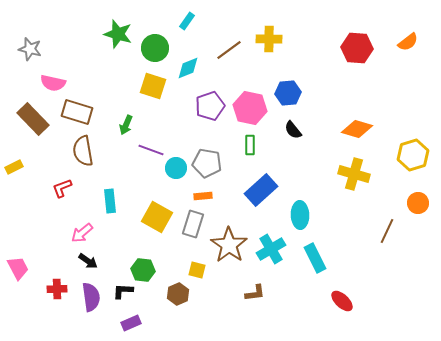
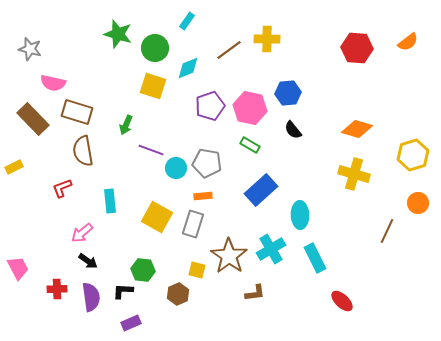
yellow cross at (269, 39): moved 2 px left
green rectangle at (250, 145): rotated 60 degrees counterclockwise
brown star at (229, 245): moved 11 px down
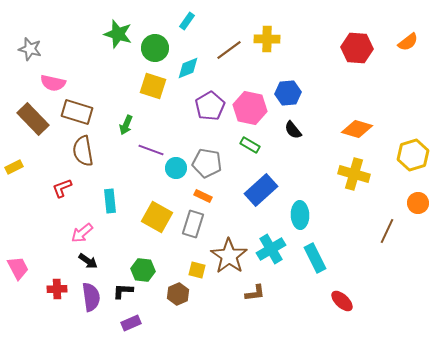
purple pentagon at (210, 106): rotated 12 degrees counterclockwise
orange rectangle at (203, 196): rotated 30 degrees clockwise
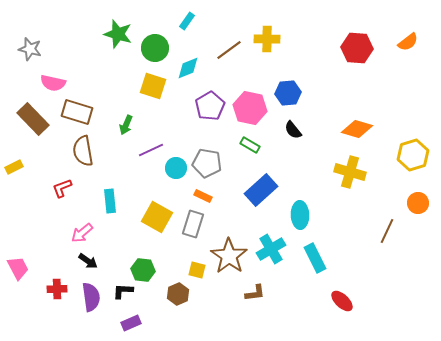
purple line at (151, 150): rotated 45 degrees counterclockwise
yellow cross at (354, 174): moved 4 px left, 2 px up
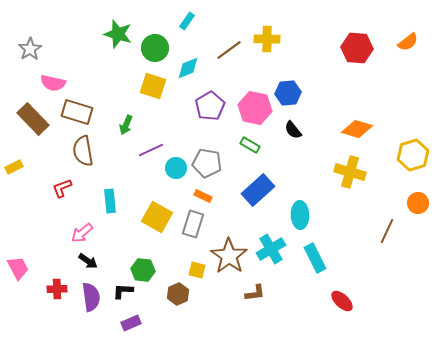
gray star at (30, 49): rotated 25 degrees clockwise
pink hexagon at (250, 108): moved 5 px right
blue rectangle at (261, 190): moved 3 px left
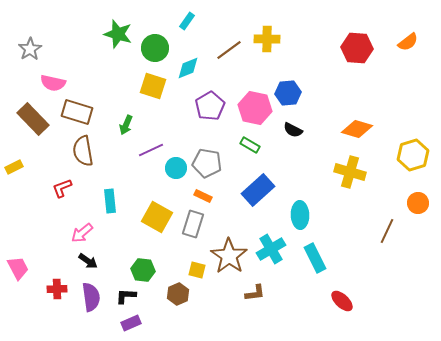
black semicircle at (293, 130): rotated 24 degrees counterclockwise
black L-shape at (123, 291): moved 3 px right, 5 px down
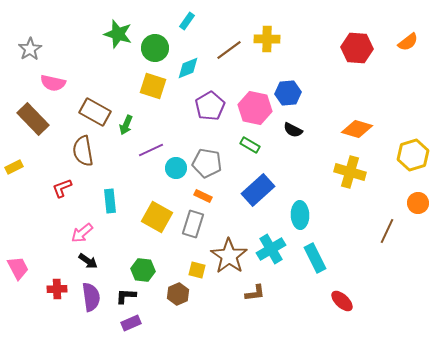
brown rectangle at (77, 112): moved 18 px right; rotated 12 degrees clockwise
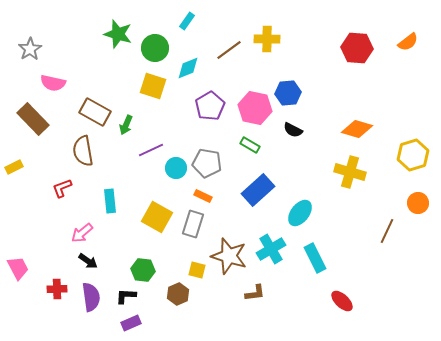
cyan ellipse at (300, 215): moved 2 px up; rotated 40 degrees clockwise
brown star at (229, 256): rotated 18 degrees counterclockwise
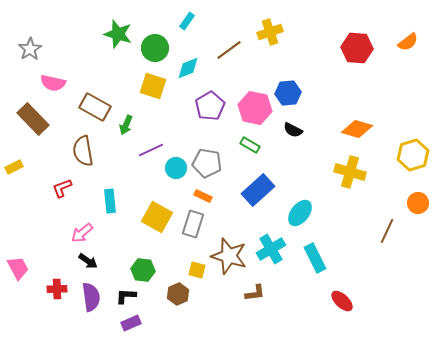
yellow cross at (267, 39): moved 3 px right, 7 px up; rotated 20 degrees counterclockwise
brown rectangle at (95, 112): moved 5 px up
